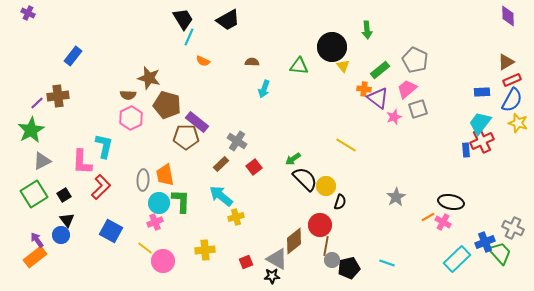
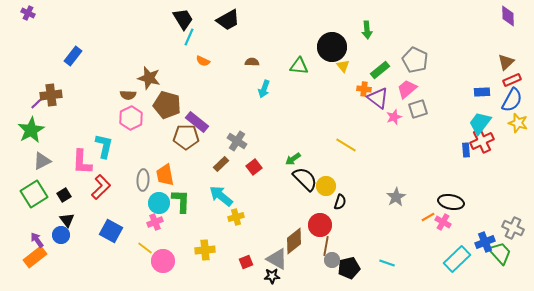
brown triangle at (506, 62): rotated 12 degrees counterclockwise
brown cross at (58, 96): moved 7 px left, 1 px up
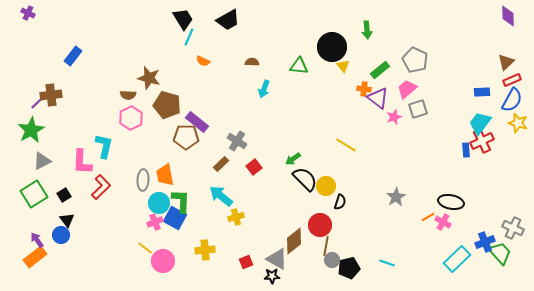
blue square at (111, 231): moved 64 px right, 13 px up
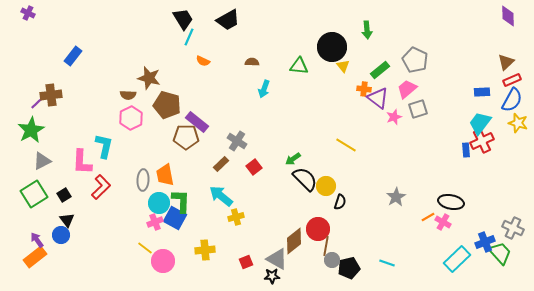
red circle at (320, 225): moved 2 px left, 4 px down
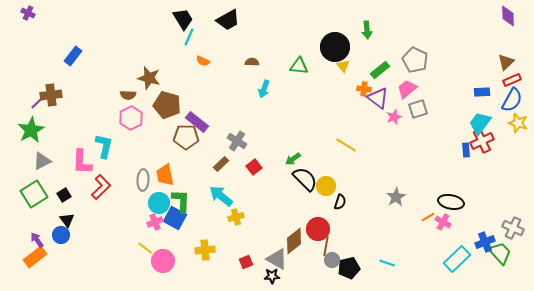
black circle at (332, 47): moved 3 px right
